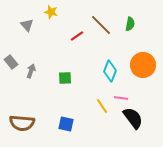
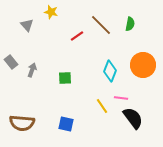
gray arrow: moved 1 px right, 1 px up
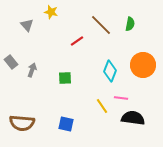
red line: moved 5 px down
black semicircle: rotated 45 degrees counterclockwise
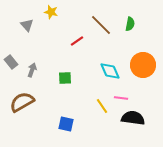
cyan diamond: rotated 45 degrees counterclockwise
brown semicircle: moved 21 px up; rotated 145 degrees clockwise
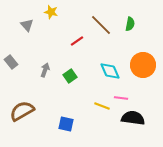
gray arrow: moved 13 px right
green square: moved 5 px right, 2 px up; rotated 32 degrees counterclockwise
brown semicircle: moved 9 px down
yellow line: rotated 35 degrees counterclockwise
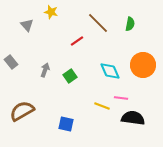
brown line: moved 3 px left, 2 px up
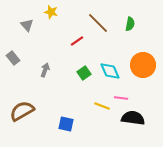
gray rectangle: moved 2 px right, 4 px up
green square: moved 14 px right, 3 px up
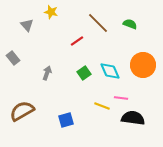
green semicircle: rotated 80 degrees counterclockwise
gray arrow: moved 2 px right, 3 px down
blue square: moved 4 px up; rotated 28 degrees counterclockwise
